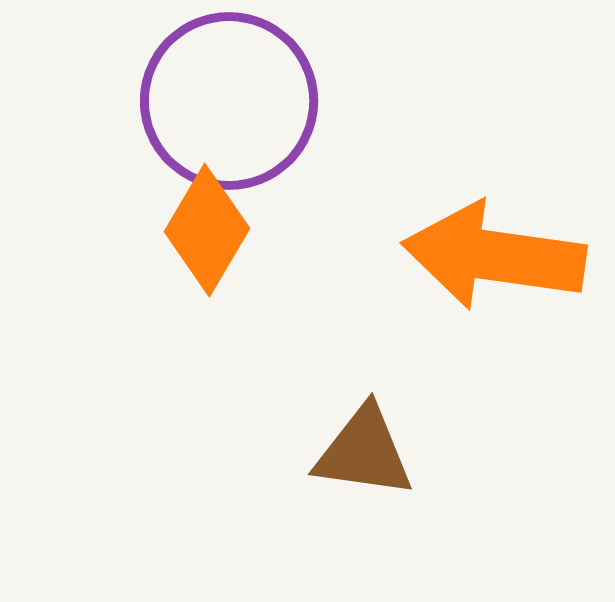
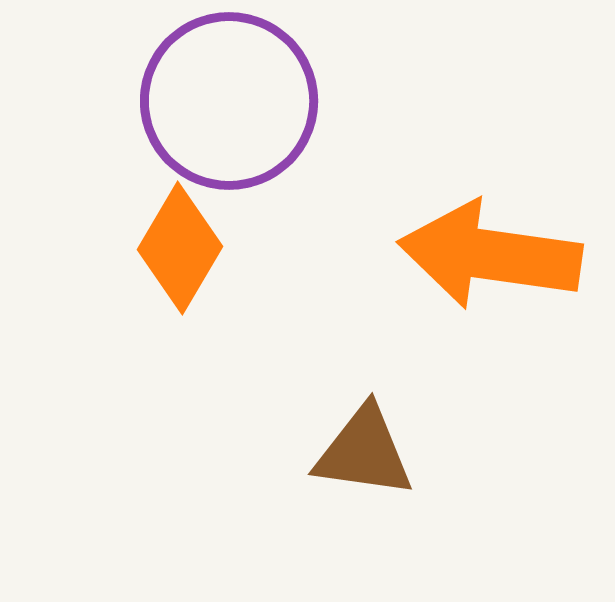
orange diamond: moved 27 px left, 18 px down
orange arrow: moved 4 px left, 1 px up
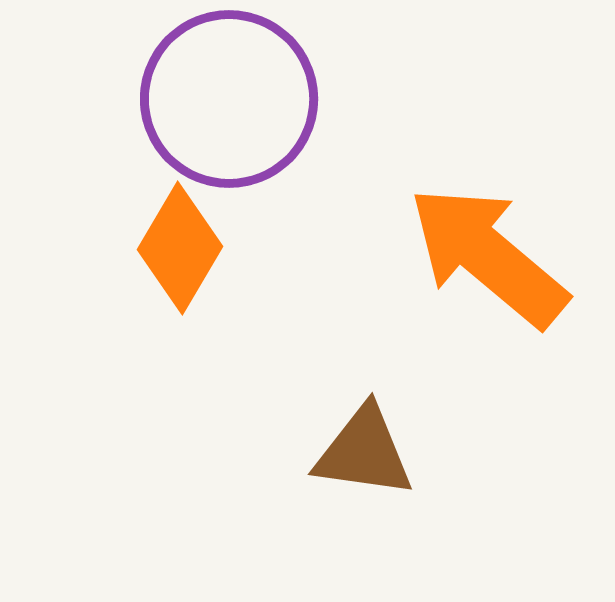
purple circle: moved 2 px up
orange arrow: moved 2 px left, 1 px down; rotated 32 degrees clockwise
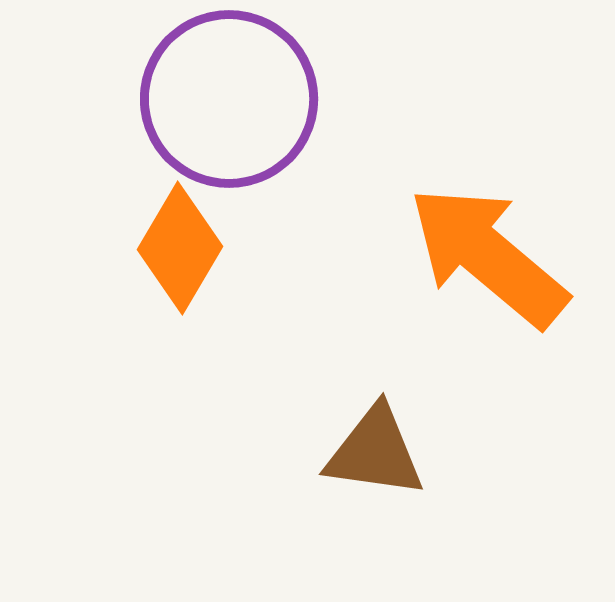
brown triangle: moved 11 px right
